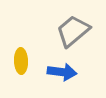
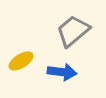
yellow ellipse: rotated 60 degrees clockwise
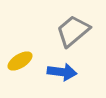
yellow ellipse: moved 1 px left
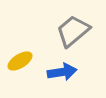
blue arrow: rotated 16 degrees counterclockwise
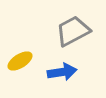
gray trapezoid: rotated 12 degrees clockwise
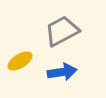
gray trapezoid: moved 11 px left
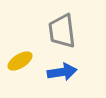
gray trapezoid: rotated 69 degrees counterclockwise
